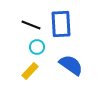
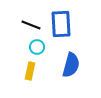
blue semicircle: rotated 70 degrees clockwise
yellow rectangle: rotated 30 degrees counterclockwise
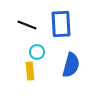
black line: moved 4 px left
cyan circle: moved 5 px down
yellow rectangle: rotated 18 degrees counterclockwise
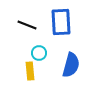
blue rectangle: moved 2 px up
cyan circle: moved 2 px right, 1 px down
